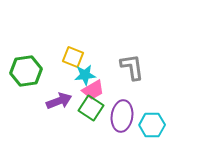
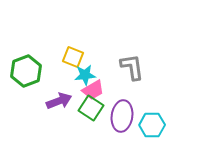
green hexagon: rotated 12 degrees counterclockwise
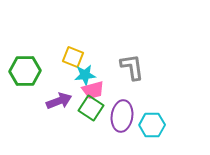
green hexagon: moved 1 px left; rotated 20 degrees clockwise
pink trapezoid: rotated 15 degrees clockwise
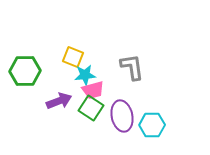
purple ellipse: rotated 20 degrees counterclockwise
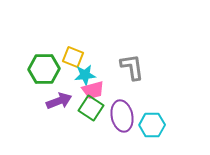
green hexagon: moved 19 px right, 2 px up
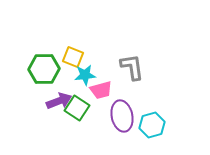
pink trapezoid: moved 8 px right
green square: moved 14 px left
cyan hexagon: rotated 15 degrees counterclockwise
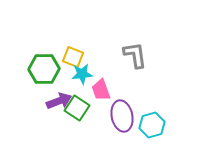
gray L-shape: moved 3 px right, 12 px up
cyan star: moved 3 px left, 1 px up
pink trapezoid: rotated 85 degrees clockwise
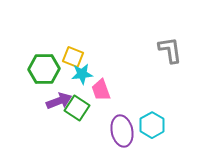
gray L-shape: moved 35 px right, 5 px up
purple ellipse: moved 15 px down
cyan hexagon: rotated 15 degrees counterclockwise
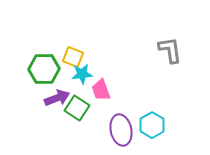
purple arrow: moved 2 px left, 3 px up
purple ellipse: moved 1 px left, 1 px up
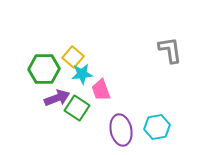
yellow square: rotated 20 degrees clockwise
cyan hexagon: moved 5 px right, 2 px down; rotated 20 degrees clockwise
